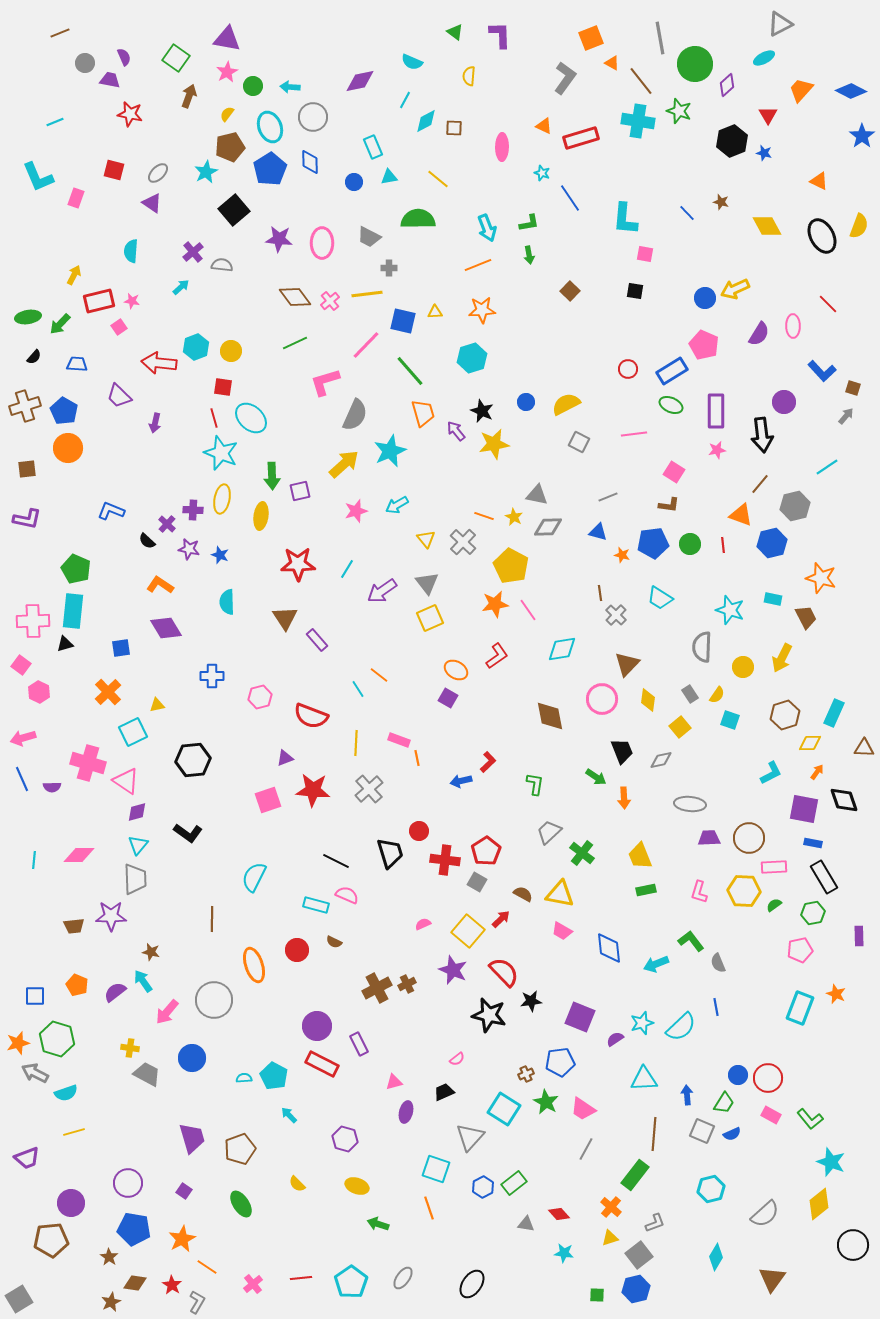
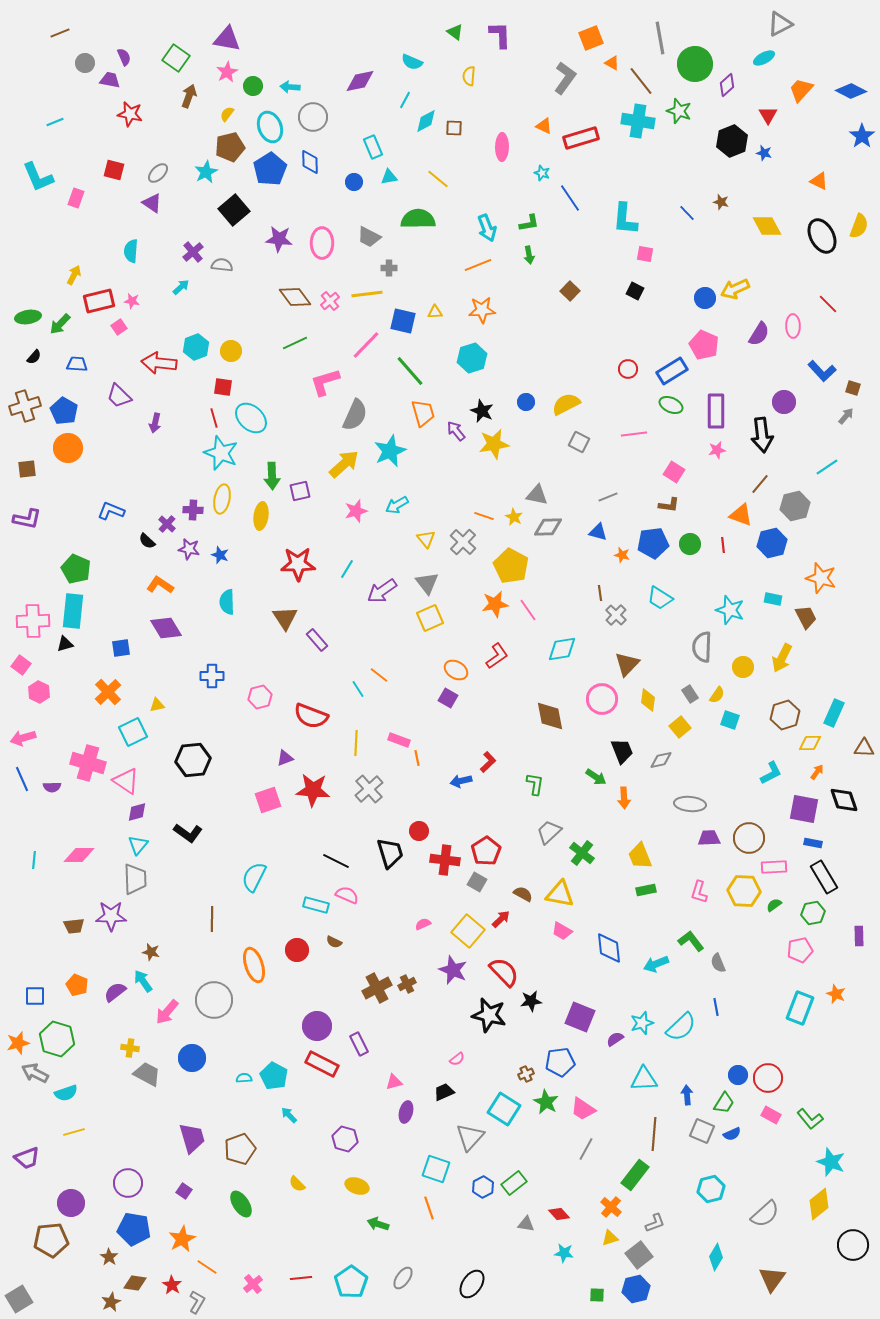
black square at (635, 291): rotated 18 degrees clockwise
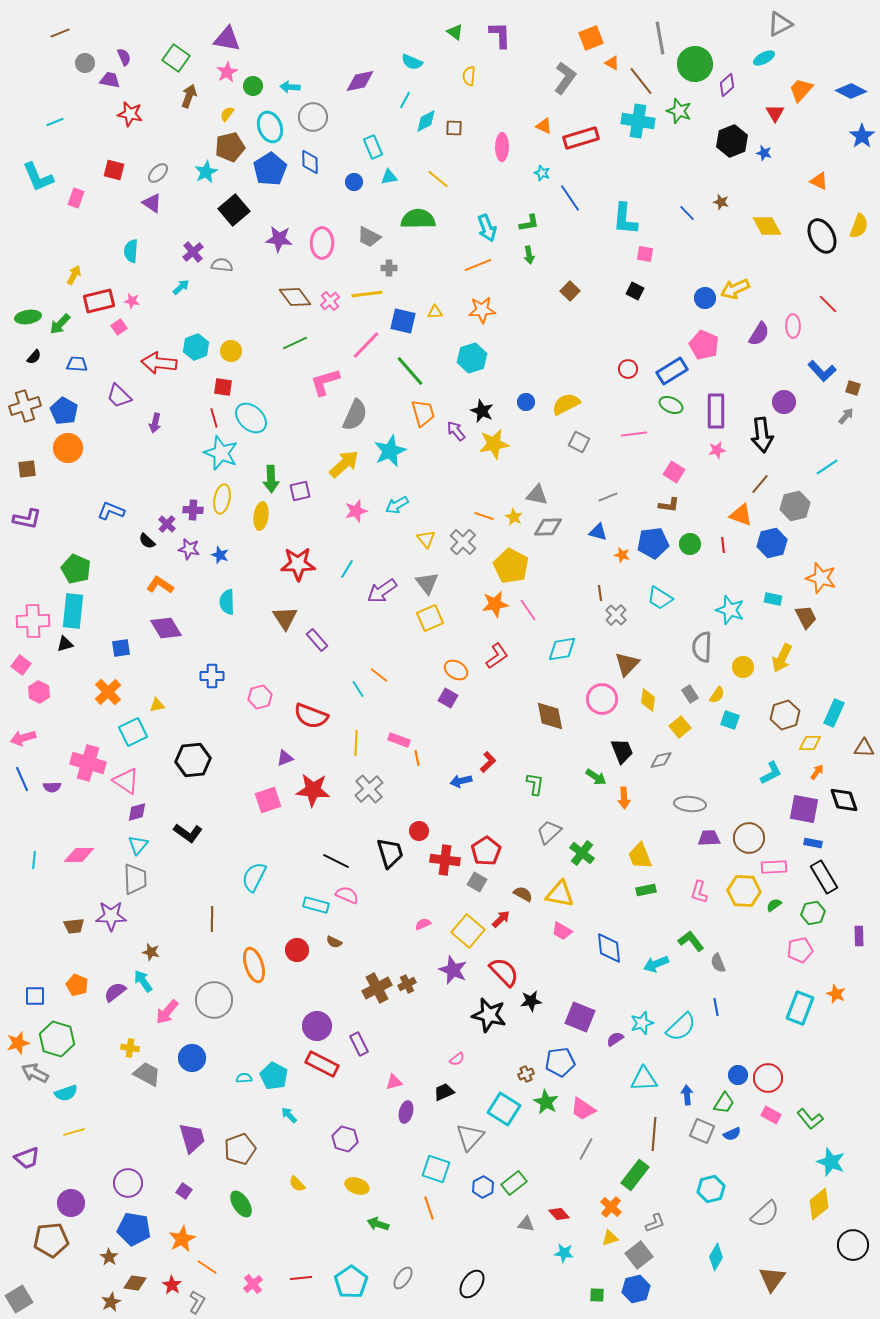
red triangle at (768, 115): moved 7 px right, 2 px up
green arrow at (272, 476): moved 1 px left, 3 px down
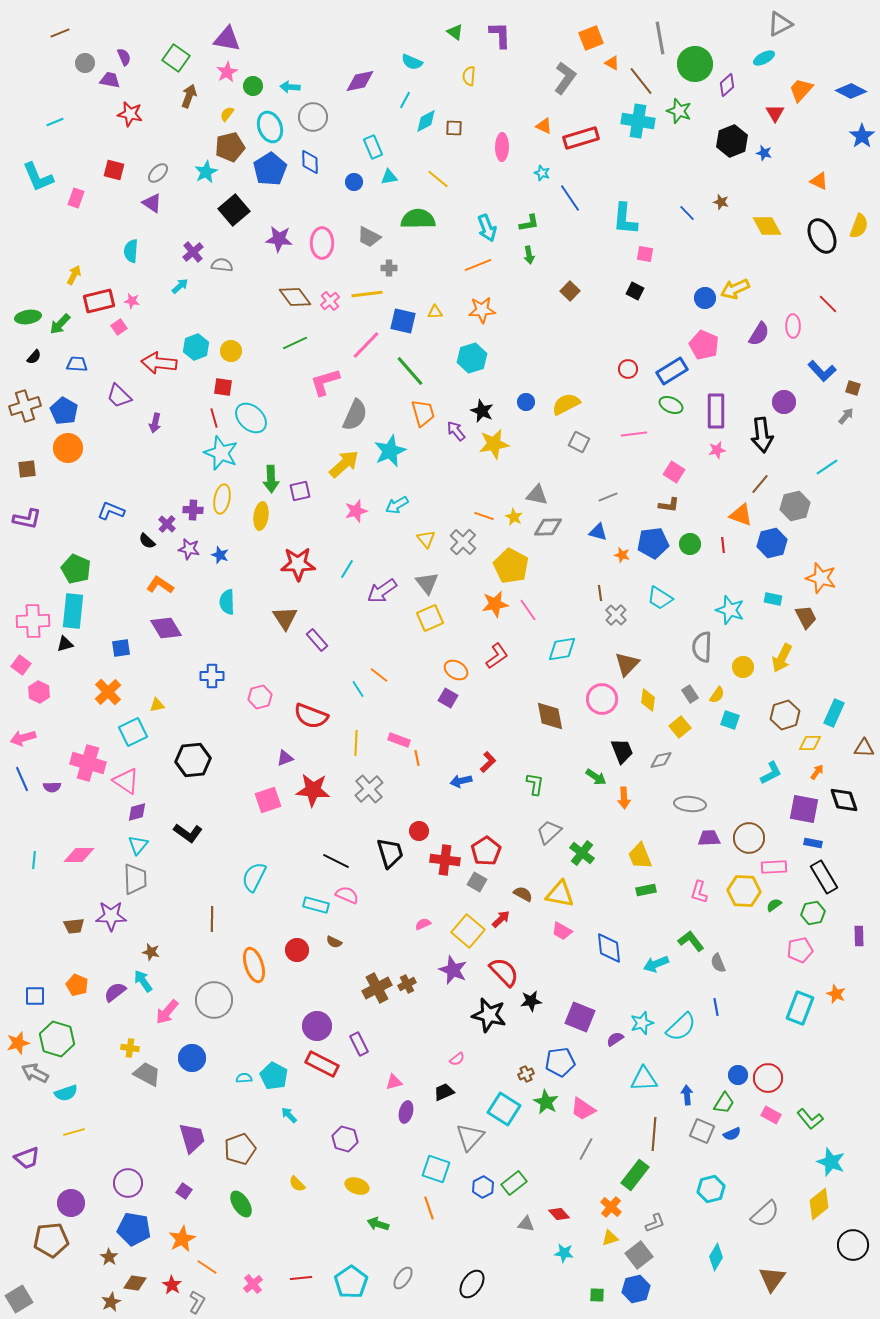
cyan arrow at (181, 287): moved 1 px left, 1 px up
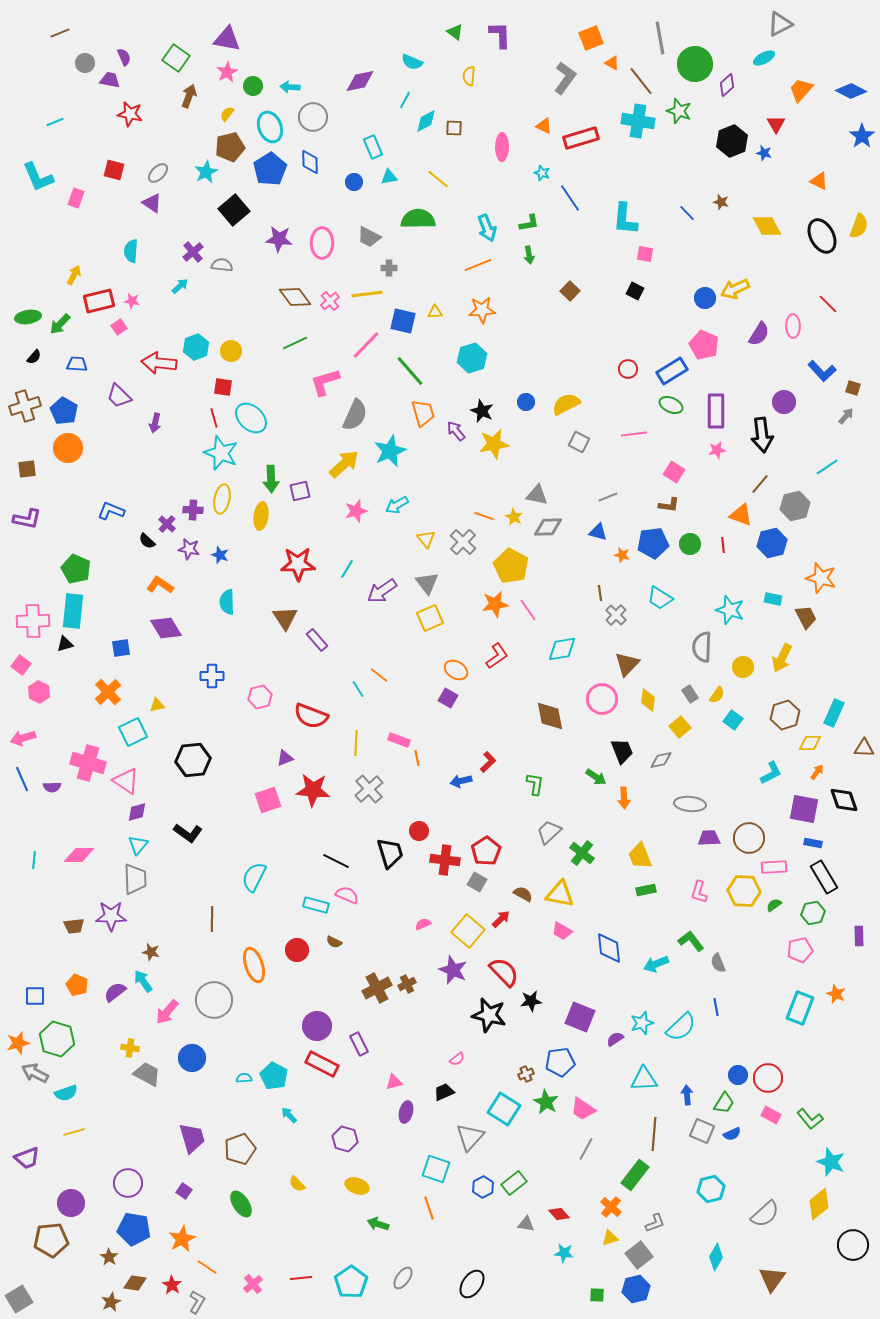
red triangle at (775, 113): moved 1 px right, 11 px down
cyan square at (730, 720): moved 3 px right; rotated 18 degrees clockwise
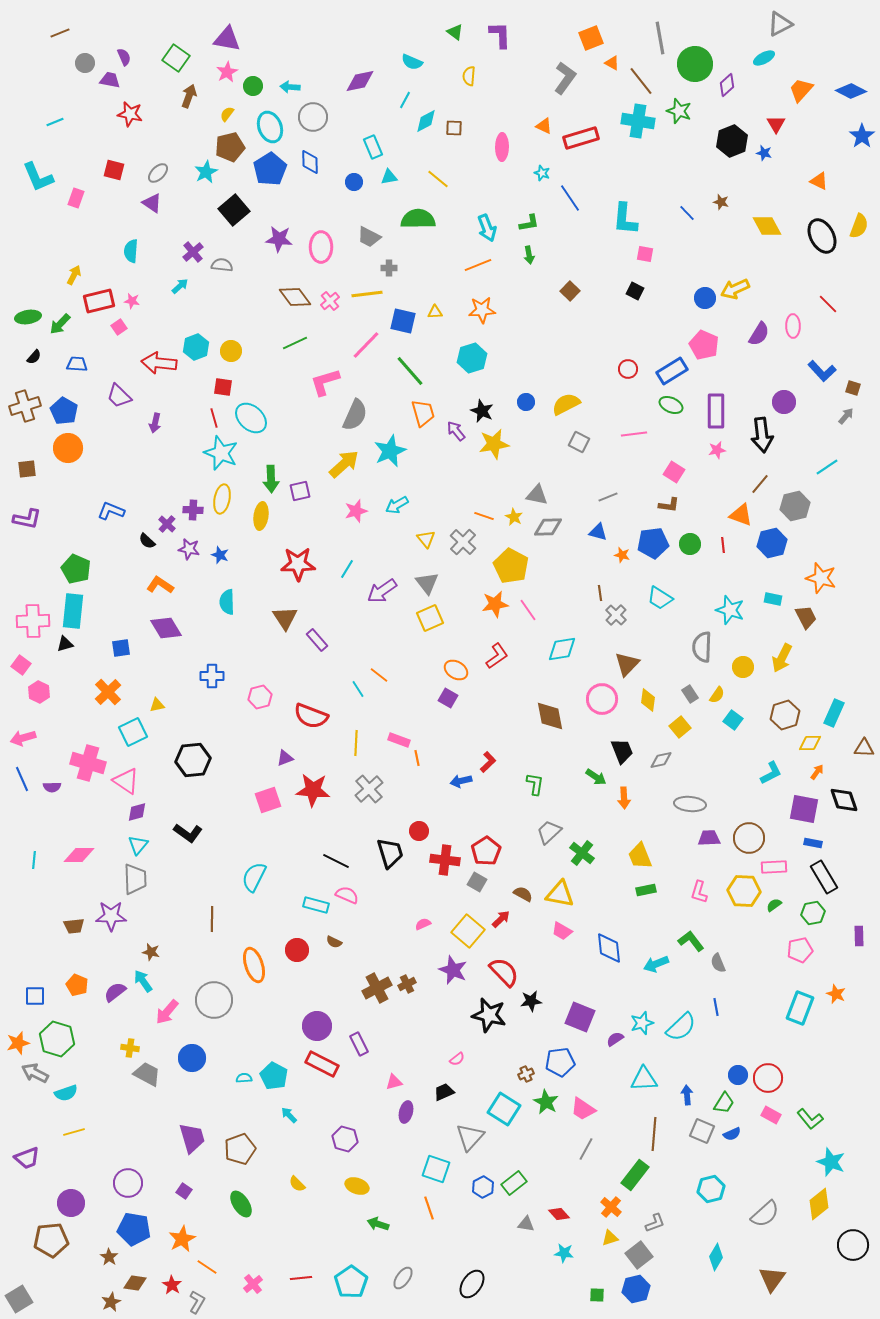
pink ellipse at (322, 243): moved 1 px left, 4 px down
